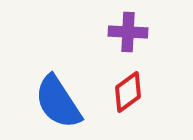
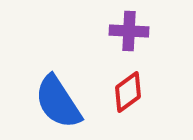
purple cross: moved 1 px right, 1 px up
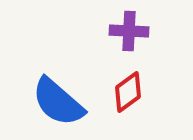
blue semicircle: rotated 16 degrees counterclockwise
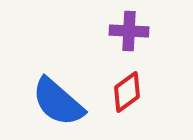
red diamond: moved 1 px left
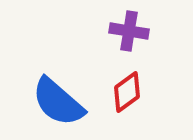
purple cross: rotated 6 degrees clockwise
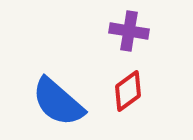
red diamond: moved 1 px right, 1 px up
